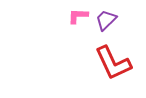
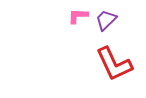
red L-shape: moved 1 px right, 1 px down
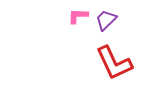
red L-shape: moved 1 px up
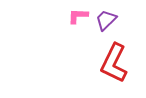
red L-shape: rotated 51 degrees clockwise
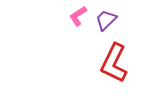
pink L-shape: rotated 35 degrees counterclockwise
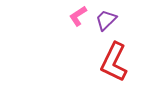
red L-shape: moved 1 px up
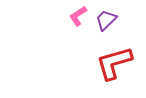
red L-shape: moved 1 px down; rotated 48 degrees clockwise
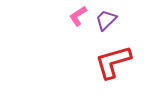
red L-shape: moved 1 px left, 1 px up
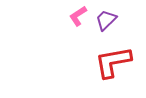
red L-shape: rotated 6 degrees clockwise
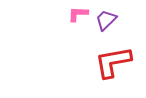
pink L-shape: moved 2 px up; rotated 35 degrees clockwise
